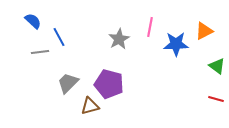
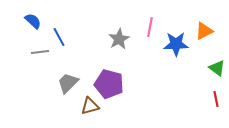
green triangle: moved 2 px down
red line: rotated 63 degrees clockwise
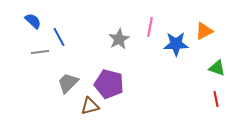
green triangle: rotated 18 degrees counterclockwise
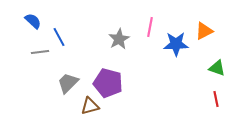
purple pentagon: moved 1 px left, 1 px up
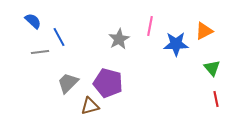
pink line: moved 1 px up
green triangle: moved 5 px left; rotated 30 degrees clockwise
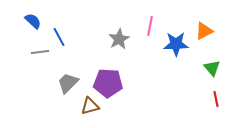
purple pentagon: rotated 12 degrees counterclockwise
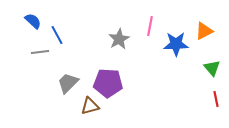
blue line: moved 2 px left, 2 px up
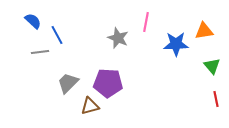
pink line: moved 4 px left, 4 px up
orange triangle: rotated 18 degrees clockwise
gray star: moved 1 px left, 1 px up; rotated 20 degrees counterclockwise
green triangle: moved 2 px up
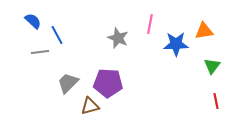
pink line: moved 4 px right, 2 px down
green triangle: rotated 18 degrees clockwise
red line: moved 2 px down
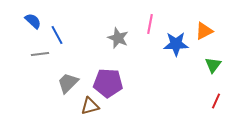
orange triangle: rotated 18 degrees counterclockwise
gray line: moved 2 px down
green triangle: moved 1 px right, 1 px up
red line: rotated 35 degrees clockwise
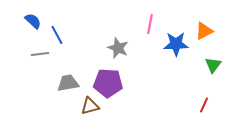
gray star: moved 10 px down
gray trapezoid: rotated 35 degrees clockwise
red line: moved 12 px left, 4 px down
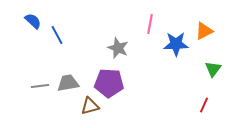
gray line: moved 32 px down
green triangle: moved 4 px down
purple pentagon: moved 1 px right
